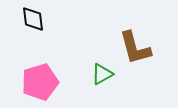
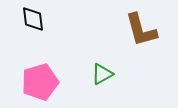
brown L-shape: moved 6 px right, 18 px up
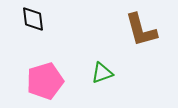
green triangle: moved 1 px up; rotated 10 degrees clockwise
pink pentagon: moved 5 px right, 1 px up
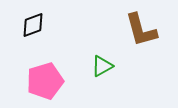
black diamond: moved 6 px down; rotated 76 degrees clockwise
green triangle: moved 7 px up; rotated 10 degrees counterclockwise
